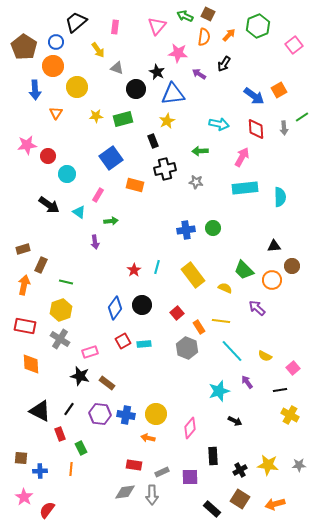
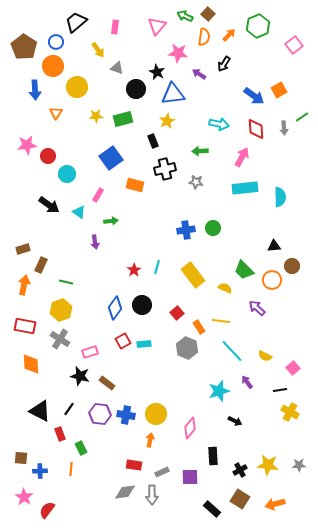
brown square at (208, 14): rotated 16 degrees clockwise
yellow cross at (290, 415): moved 3 px up
orange arrow at (148, 438): moved 2 px right, 2 px down; rotated 88 degrees clockwise
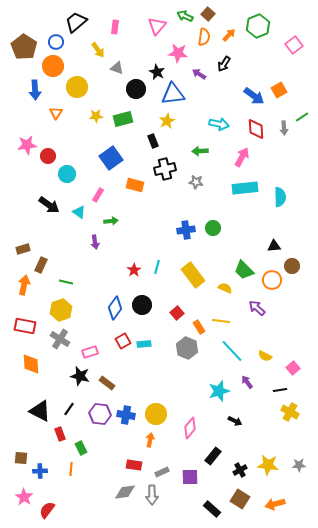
black rectangle at (213, 456): rotated 42 degrees clockwise
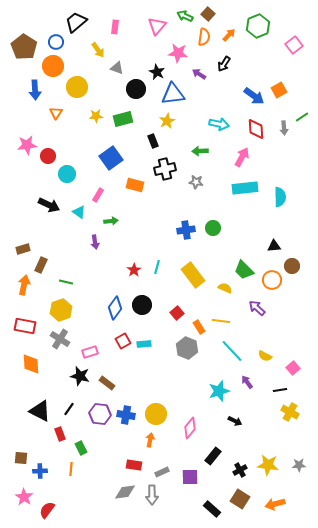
black arrow at (49, 205): rotated 10 degrees counterclockwise
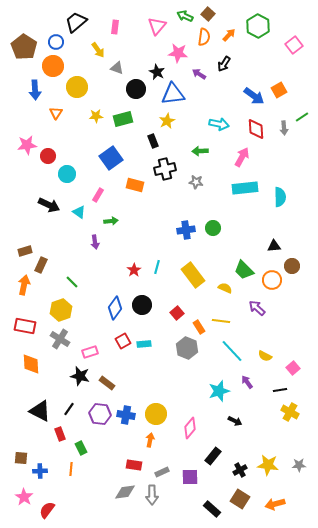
green hexagon at (258, 26): rotated 10 degrees counterclockwise
brown rectangle at (23, 249): moved 2 px right, 2 px down
green line at (66, 282): moved 6 px right; rotated 32 degrees clockwise
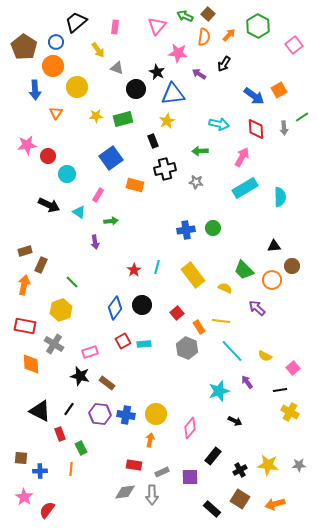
cyan rectangle at (245, 188): rotated 25 degrees counterclockwise
gray cross at (60, 339): moved 6 px left, 5 px down
